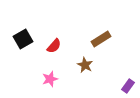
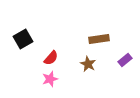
brown rectangle: moved 2 px left; rotated 24 degrees clockwise
red semicircle: moved 3 px left, 12 px down
brown star: moved 3 px right, 1 px up
purple rectangle: moved 3 px left, 26 px up; rotated 16 degrees clockwise
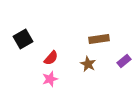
purple rectangle: moved 1 px left, 1 px down
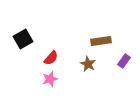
brown rectangle: moved 2 px right, 2 px down
purple rectangle: rotated 16 degrees counterclockwise
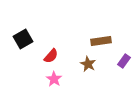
red semicircle: moved 2 px up
pink star: moved 4 px right; rotated 21 degrees counterclockwise
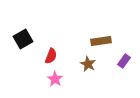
red semicircle: rotated 21 degrees counterclockwise
pink star: moved 1 px right
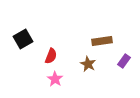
brown rectangle: moved 1 px right
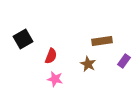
pink star: rotated 21 degrees counterclockwise
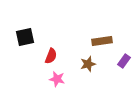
black square: moved 2 px right, 2 px up; rotated 18 degrees clockwise
brown star: rotated 28 degrees clockwise
pink star: moved 2 px right
